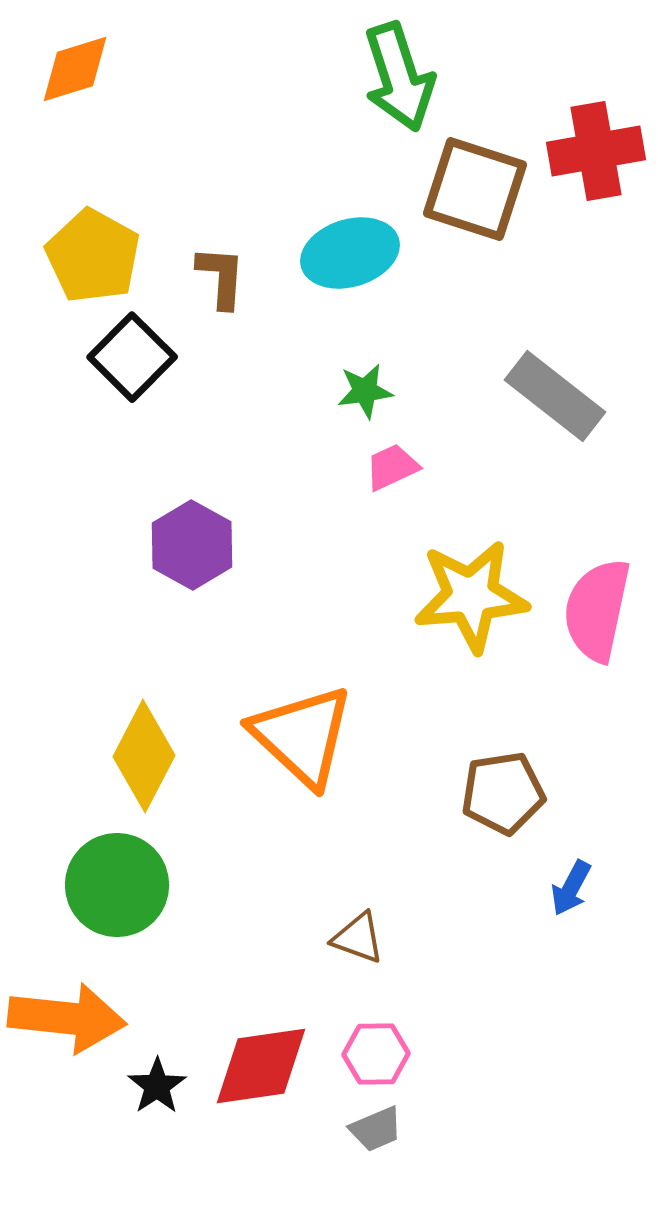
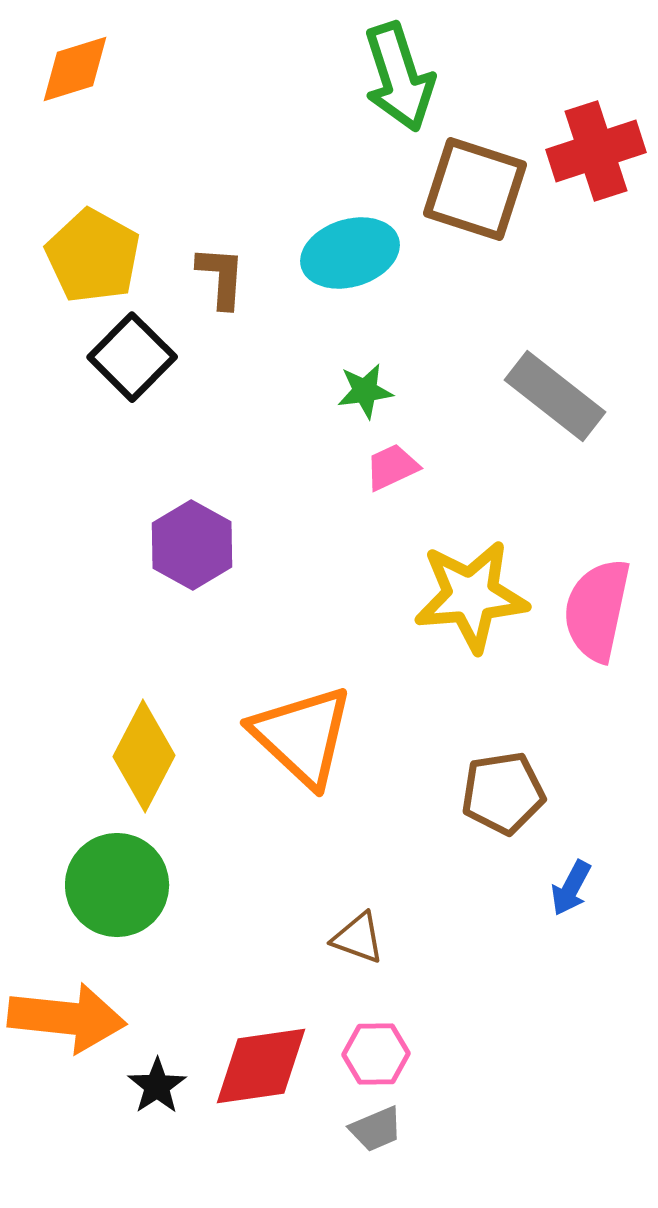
red cross: rotated 8 degrees counterclockwise
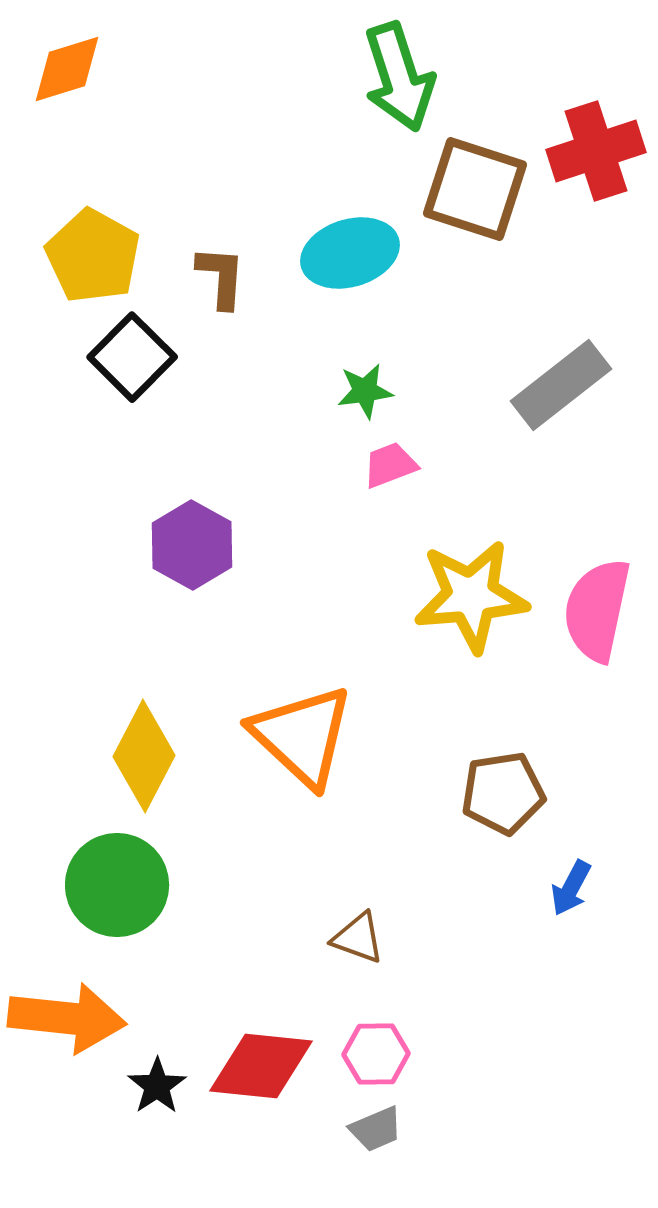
orange diamond: moved 8 px left
gray rectangle: moved 6 px right, 11 px up; rotated 76 degrees counterclockwise
pink trapezoid: moved 2 px left, 2 px up; rotated 4 degrees clockwise
red diamond: rotated 14 degrees clockwise
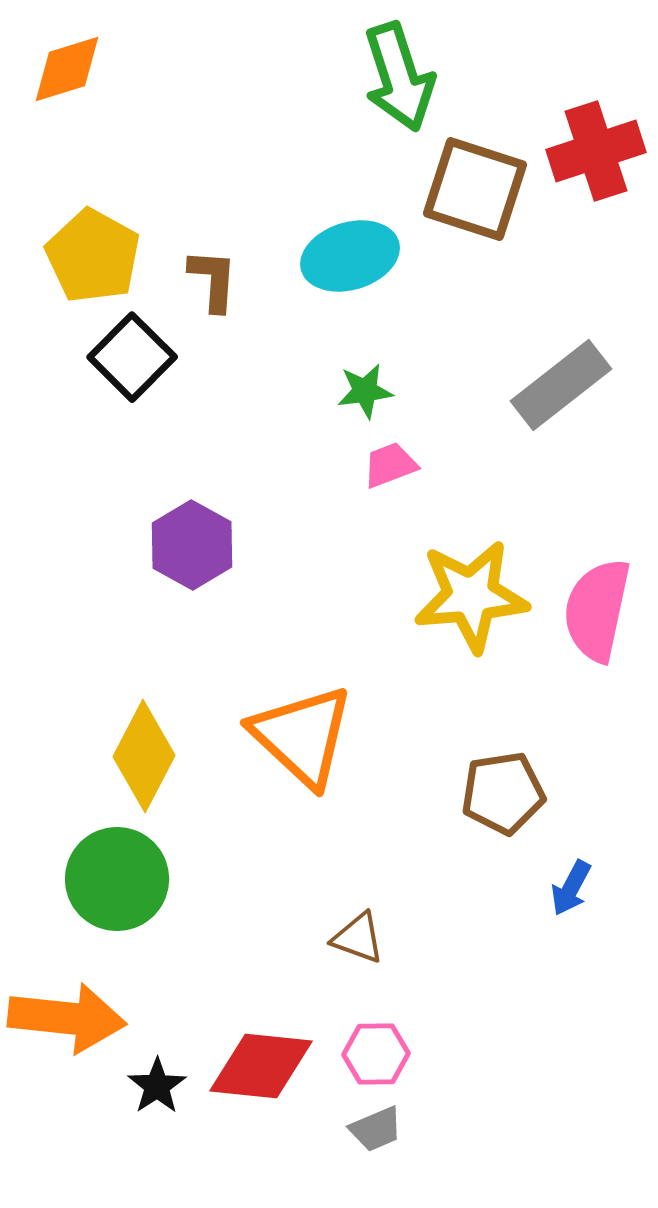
cyan ellipse: moved 3 px down
brown L-shape: moved 8 px left, 3 px down
green circle: moved 6 px up
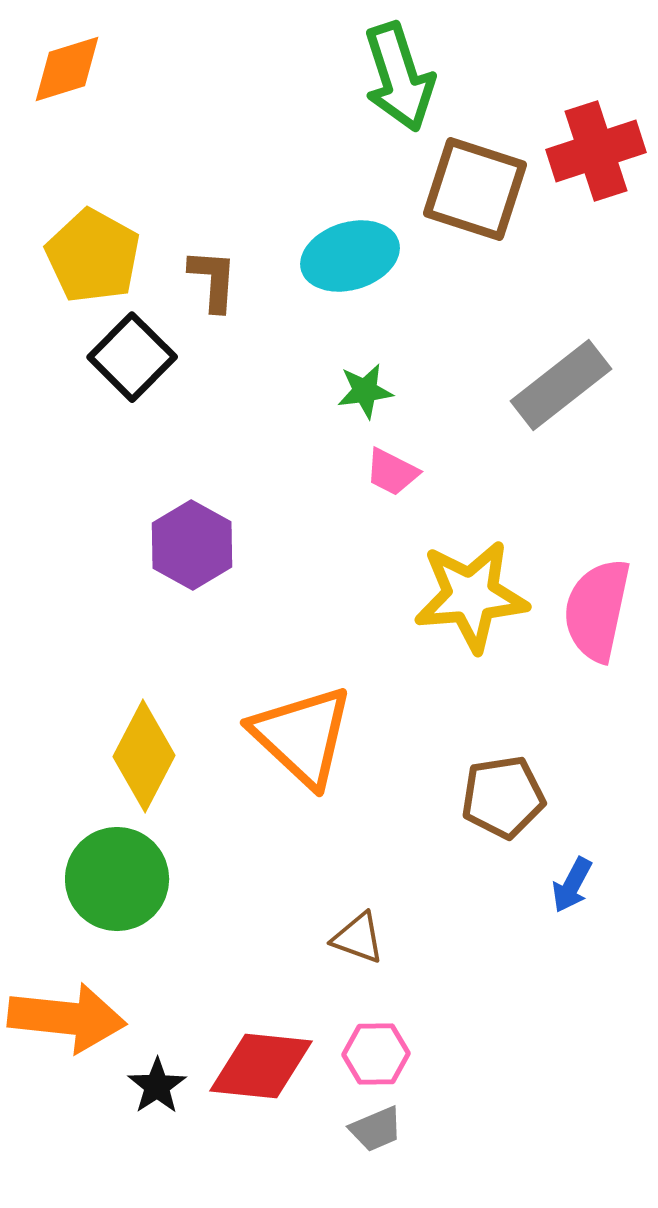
pink trapezoid: moved 2 px right, 7 px down; rotated 132 degrees counterclockwise
brown pentagon: moved 4 px down
blue arrow: moved 1 px right, 3 px up
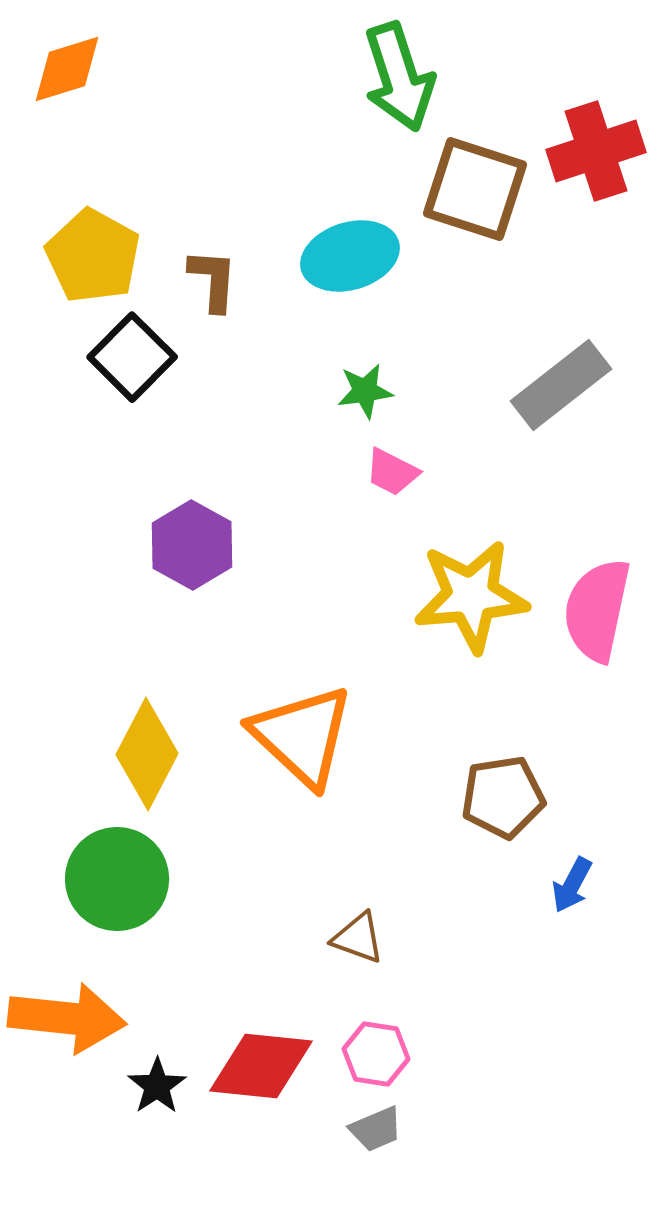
yellow diamond: moved 3 px right, 2 px up
pink hexagon: rotated 10 degrees clockwise
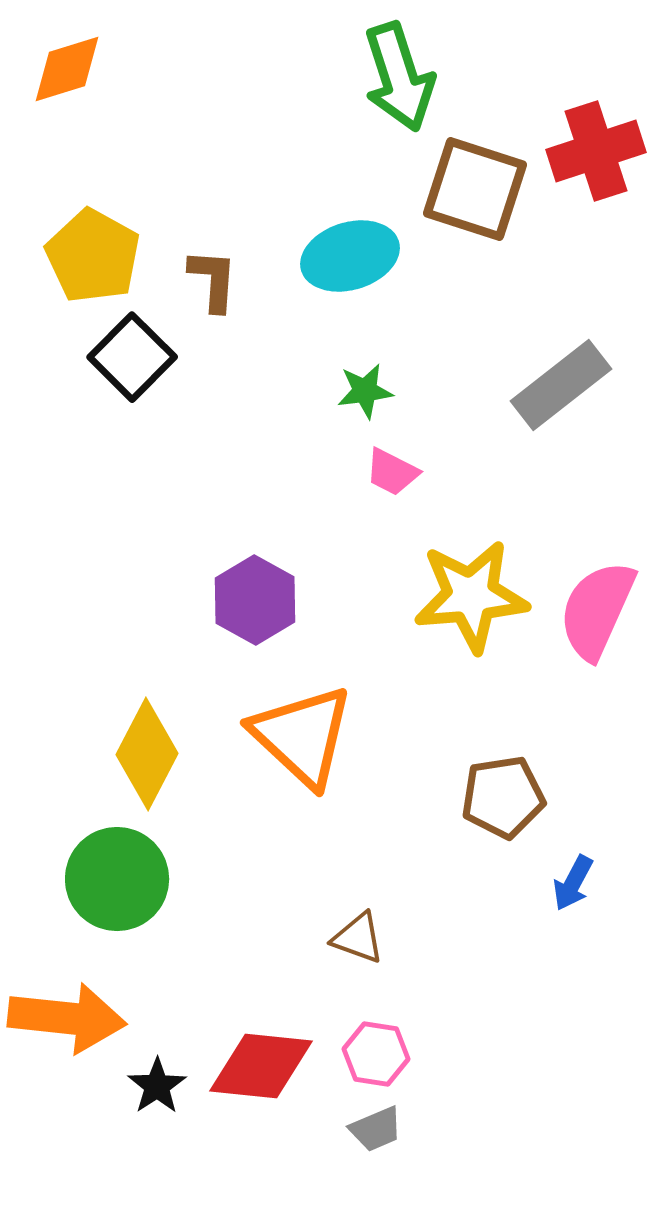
purple hexagon: moved 63 px right, 55 px down
pink semicircle: rotated 12 degrees clockwise
blue arrow: moved 1 px right, 2 px up
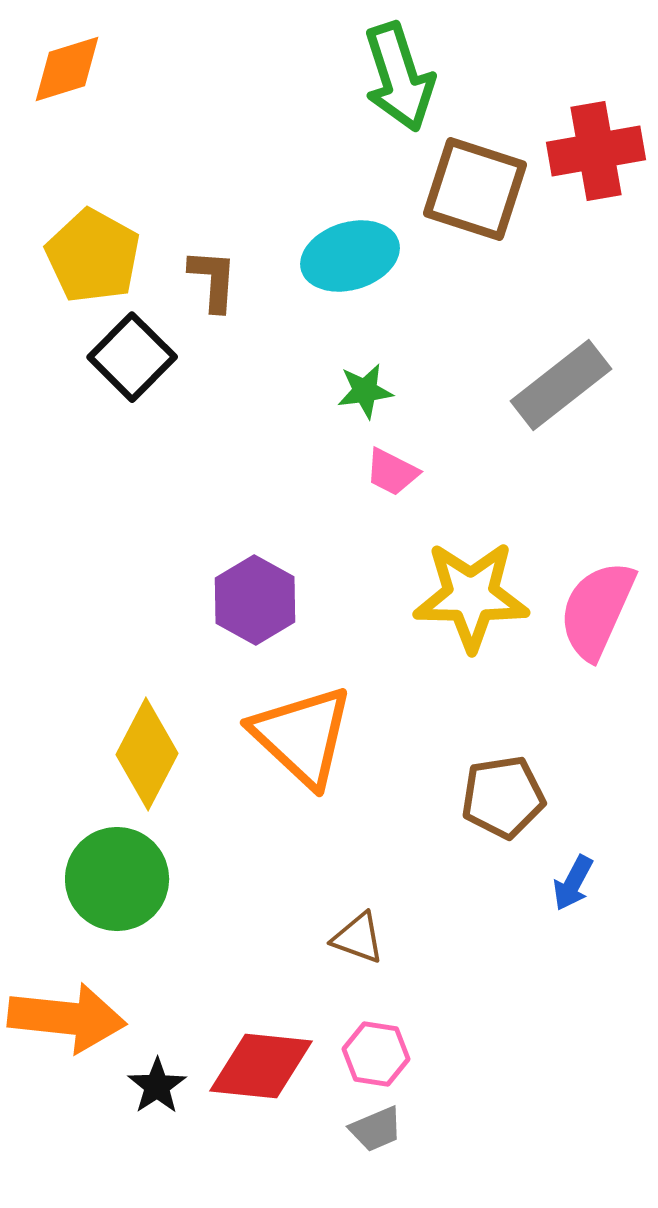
red cross: rotated 8 degrees clockwise
yellow star: rotated 6 degrees clockwise
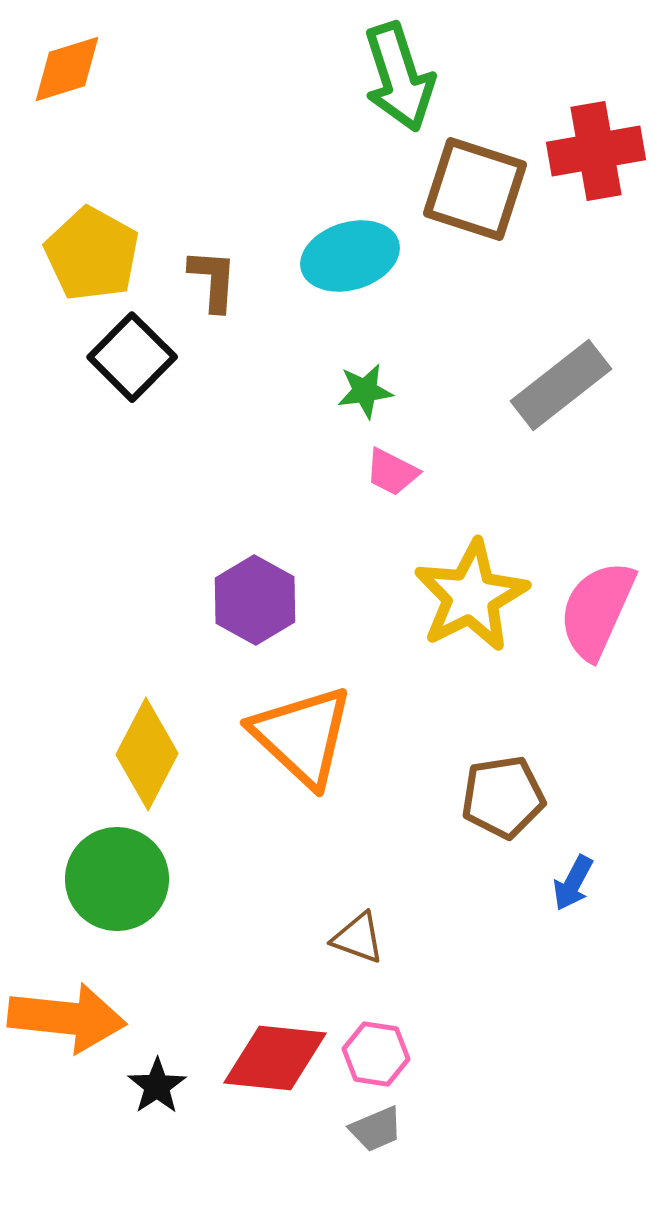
yellow pentagon: moved 1 px left, 2 px up
yellow star: rotated 28 degrees counterclockwise
red diamond: moved 14 px right, 8 px up
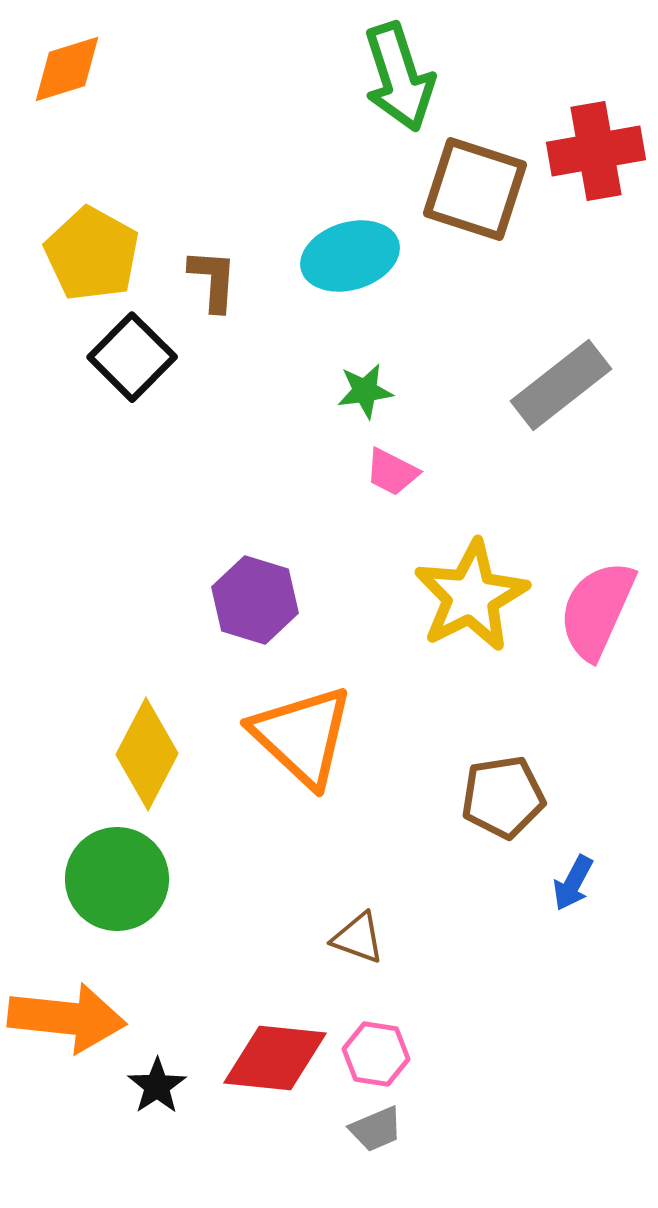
purple hexagon: rotated 12 degrees counterclockwise
